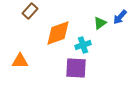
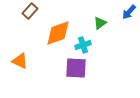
blue arrow: moved 9 px right, 5 px up
orange triangle: rotated 24 degrees clockwise
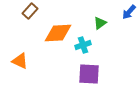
orange diamond: rotated 16 degrees clockwise
purple square: moved 13 px right, 6 px down
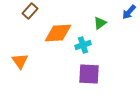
orange triangle: rotated 30 degrees clockwise
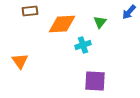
brown rectangle: rotated 42 degrees clockwise
green triangle: moved 1 px up; rotated 16 degrees counterclockwise
orange diamond: moved 4 px right, 9 px up
purple square: moved 6 px right, 7 px down
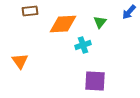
orange diamond: moved 1 px right
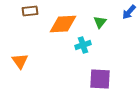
purple square: moved 5 px right, 2 px up
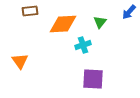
purple square: moved 7 px left
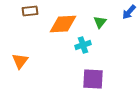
orange triangle: rotated 12 degrees clockwise
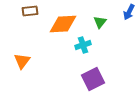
blue arrow: rotated 14 degrees counterclockwise
orange triangle: moved 2 px right
purple square: rotated 30 degrees counterclockwise
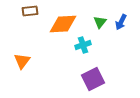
blue arrow: moved 8 px left, 10 px down
